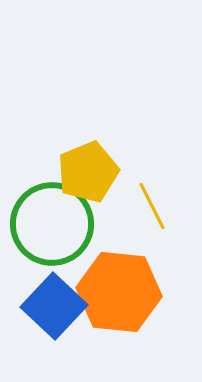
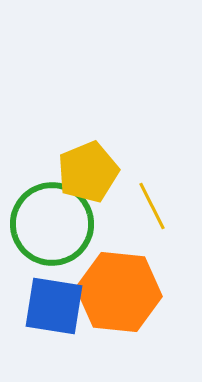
blue square: rotated 34 degrees counterclockwise
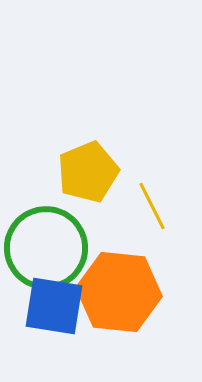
green circle: moved 6 px left, 24 px down
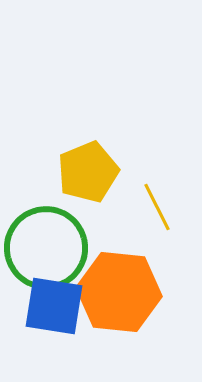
yellow line: moved 5 px right, 1 px down
